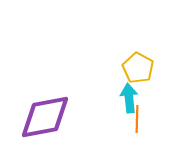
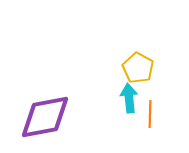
orange line: moved 13 px right, 5 px up
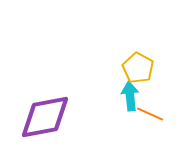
cyan arrow: moved 1 px right, 2 px up
orange line: rotated 68 degrees counterclockwise
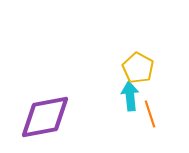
orange line: rotated 48 degrees clockwise
